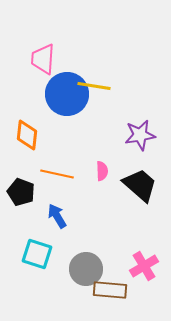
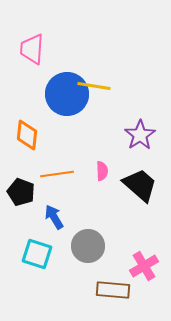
pink trapezoid: moved 11 px left, 10 px up
purple star: rotated 24 degrees counterclockwise
orange line: rotated 20 degrees counterclockwise
blue arrow: moved 3 px left, 1 px down
gray circle: moved 2 px right, 23 px up
brown rectangle: moved 3 px right
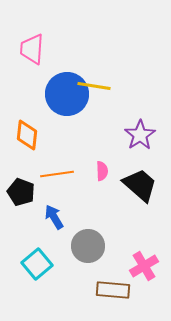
cyan square: moved 10 px down; rotated 32 degrees clockwise
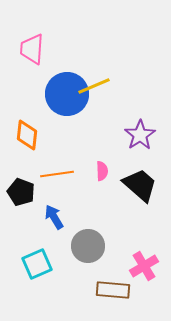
yellow line: rotated 32 degrees counterclockwise
cyan square: rotated 16 degrees clockwise
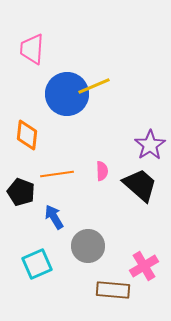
purple star: moved 10 px right, 10 px down
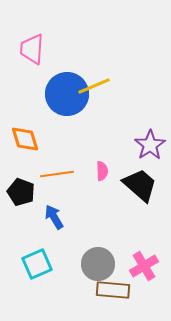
orange diamond: moved 2 px left, 4 px down; rotated 24 degrees counterclockwise
gray circle: moved 10 px right, 18 px down
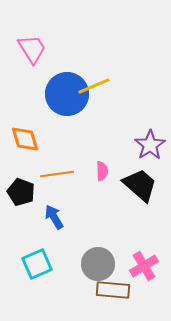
pink trapezoid: rotated 144 degrees clockwise
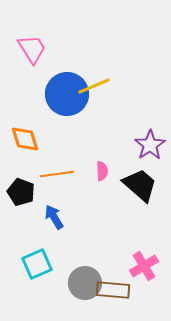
gray circle: moved 13 px left, 19 px down
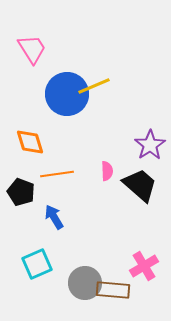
orange diamond: moved 5 px right, 3 px down
pink semicircle: moved 5 px right
